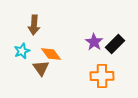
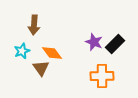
purple star: rotated 12 degrees counterclockwise
orange diamond: moved 1 px right, 1 px up
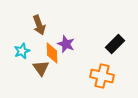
brown arrow: moved 5 px right; rotated 24 degrees counterclockwise
purple star: moved 28 px left, 2 px down
orange diamond: rotated 35 degrees clockwise
orange cross: rotated 15 degrees clockwise
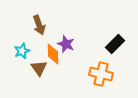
orange diamond: moved 1 px right, 1 px down
brown triangle: moved 2 px left
orange cross: moved 1 px left, 2 px up
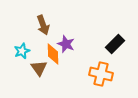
brown arrow: moved 4 px right
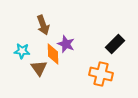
cyan star: rotated 28 degrees clockwise
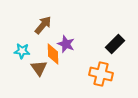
brown arrow: rotated 120 degrees counterclockwise
